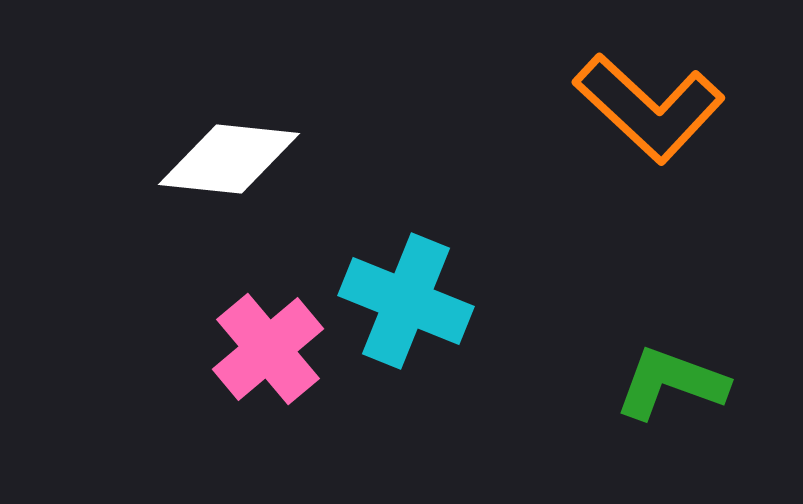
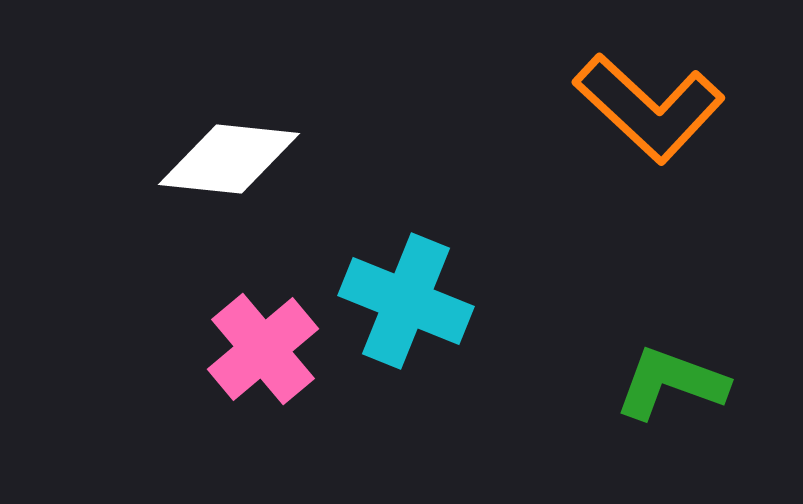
pink cross: moved 5 px left
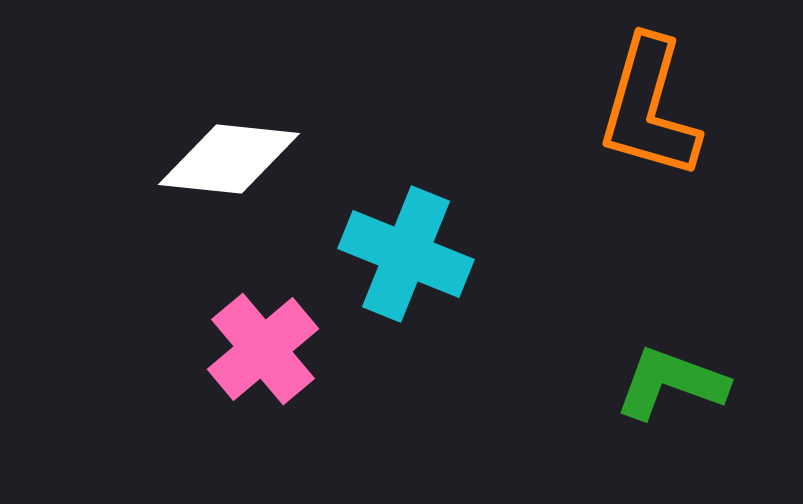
orange L-shape: rotated 63 degrees clockwise
cyan cross: moved 47 px up
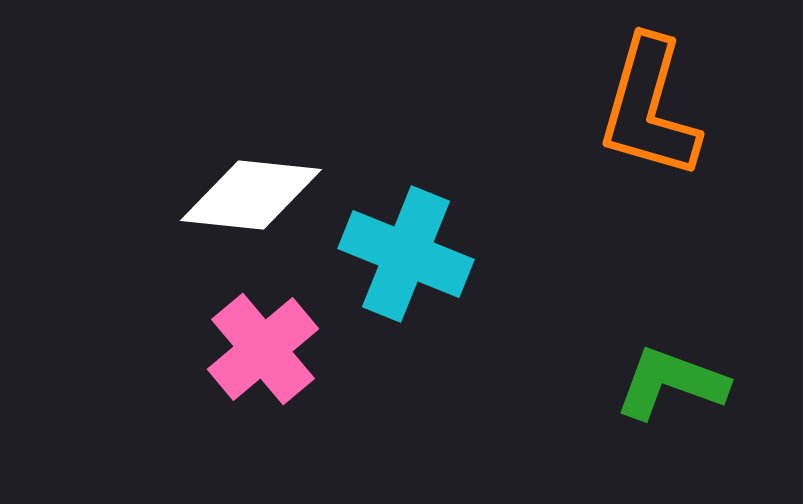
white diamond: moved 22 px right, 36 px down
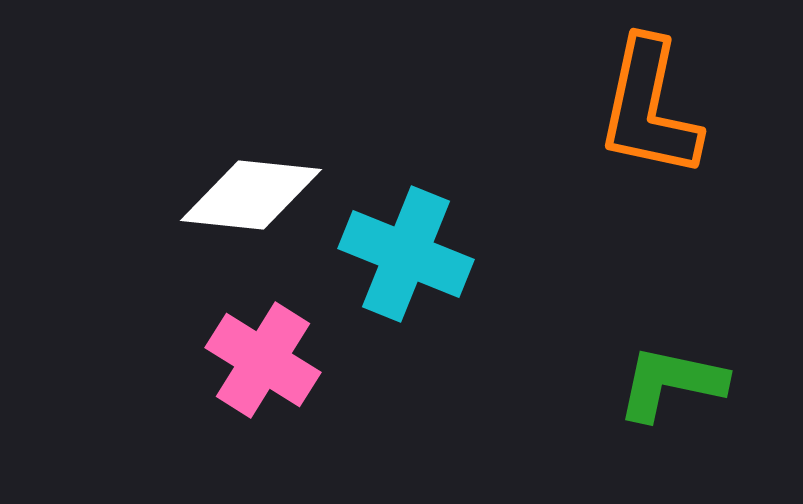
orange L-shape: rotated 4 degrees counterclockwise
pink cross: moved 11 px down; rotated 18 degrees counterclockwise
green L-shape: rotated 8 degrees counterclockwise
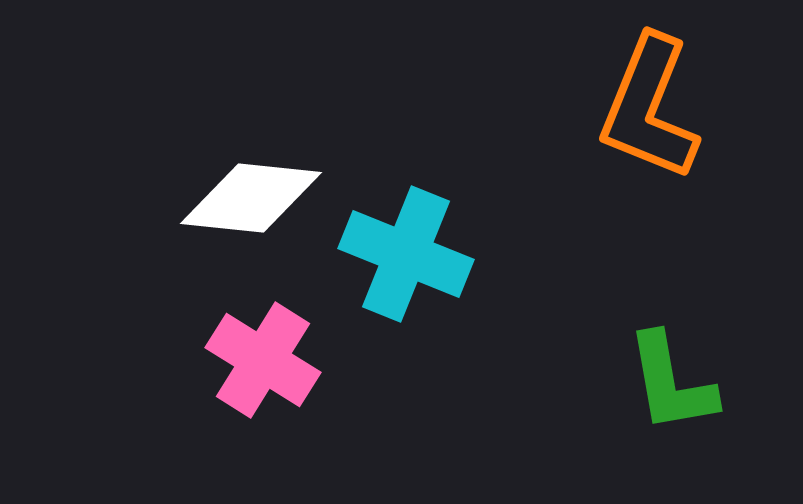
orange L-shape: rotated 10 degrees clockwise
white diamond: moved 3 px down
green L-shape: rotated 112 degrees counterclockwise
